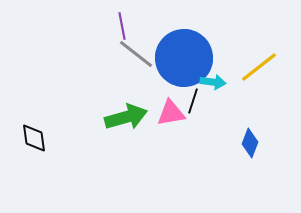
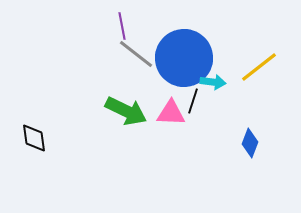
pink triangle: rotated 12 degrees clockwise
green arrow: moved 6 px up; rotated 42 degrees clockwise
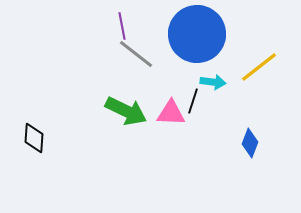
blue circle: moved 13 px right, 24 px up
black diamond: rotated 12 degrees clockwise
